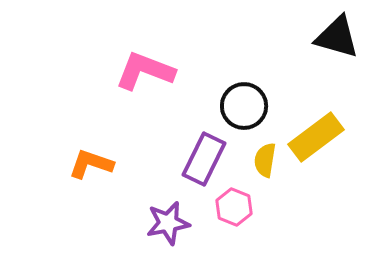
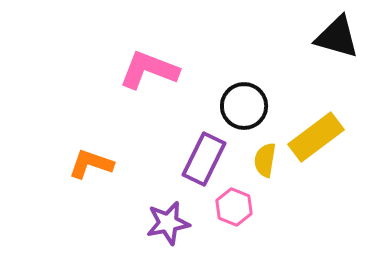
pink L-shape: moved 4 px right, 1 px up
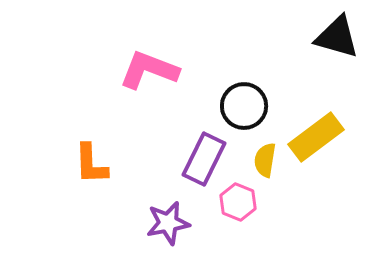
orange L-shape: rotated 111 degrees counterclockwise
pink hexagon: moved 4 px right, 5 px up
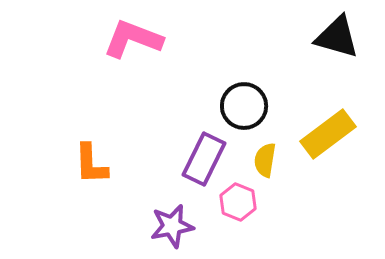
pink L-shape: moved 16 px left, 31 px up
yellow rectangle: moved 12 px right, 3 px up
purple star: moved 4 px right, 3 px down
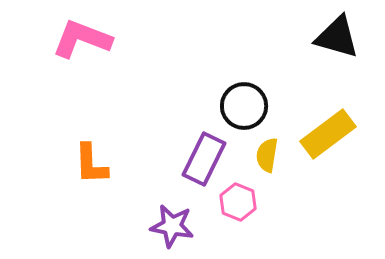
pink L-shape: moved 51 px left
yellow semicircle: moved 2 px right, 5 px up
purple star: rotated 21 degrees clockwise
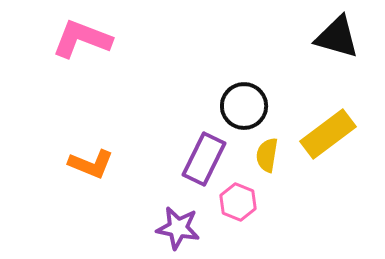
orange L-shape: rotated 66 degrees counterclockwise
purple star: moved 6 px right, 2 px down
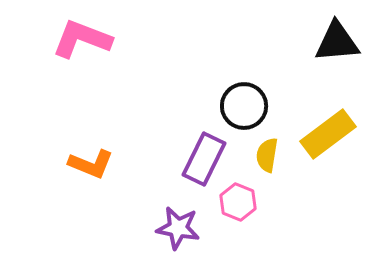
black triangle: moved 5 px down; rotated 21 degrees counterclockwise
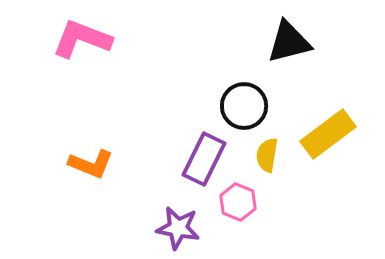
black triangle: moved 48 px left; rotated 9 degrees counterclockwise
